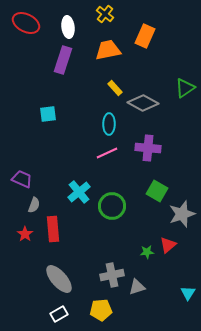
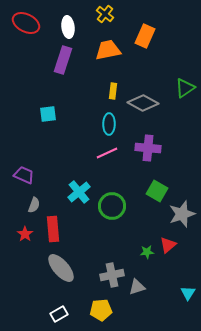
yellow rectangle: moved 2 px left, 3 px down; rotated 49 degrees clockwise
purple trapezoid: moved 2 px right, 4 px up
gray ellipse: moved 2 px right, 11 px up
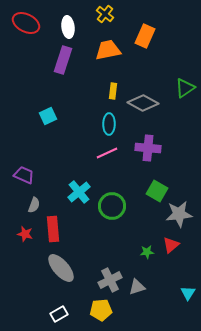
cyan square: moved 2 px down; rotated 18 degrees counterclockwise
gray star: moved 3 px left; rotated 12 degrees clockwise
red star: rotated 21 degrees counterclockwise
red triangle: moved 3 px right
gray cross: moved 2 px left, 5 px down; rotated 15 degrees counterclockwise
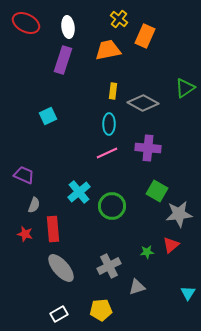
yellow cross: moved 14 px right, 5 px down
gray cross: moved 1 px left, 14 px up
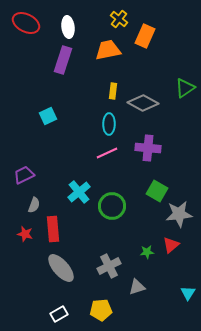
purple trapezoid: rotated 50 degrees counterclockwise
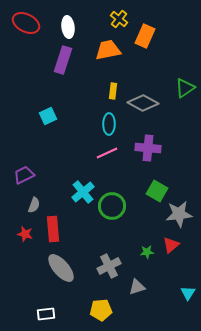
cyan cross: moved 4 px right
white rectangle: moved 13 px left; rotated 24 degrees clockwise
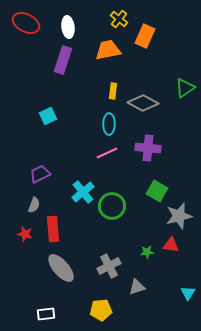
purple trapezoid: moved 16 px right, 1 px up
gray star: moved 2 px down; rotated 8 degrees counterclockwise
red triangle: rotated 48 degrees clockwise
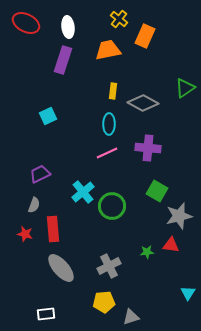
gray triangle: moved 6 px left, 30 px down
yellow pentagon: moved 3 px right, 8 px up
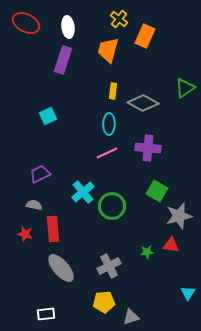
orange trapezoid: rotated 64 degrees counterclockwise
gray semicircle: rotated 98 degrees counterclockwise
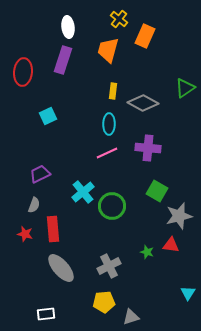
red ellipse: moved 3 px left, 49 px down; rotated 68 degrees clockwise
gray semicircle: rotated 98 degrees clockwise
green star: rotated 24 degrees clockwise
